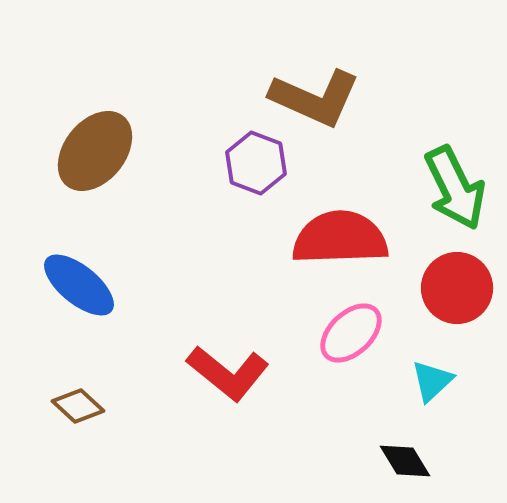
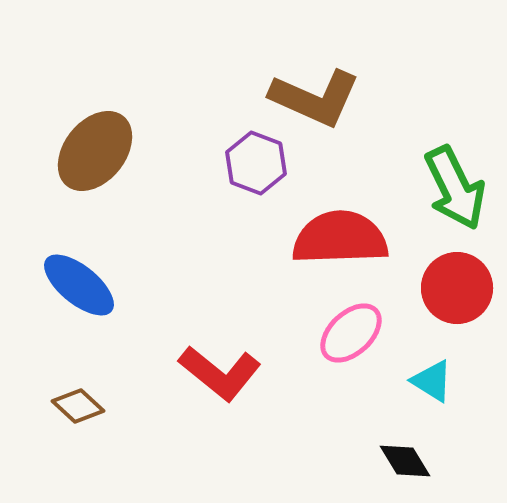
red L-shape: moved 8 px left
cyan triangle: rotated 45 degrees counterclockwise
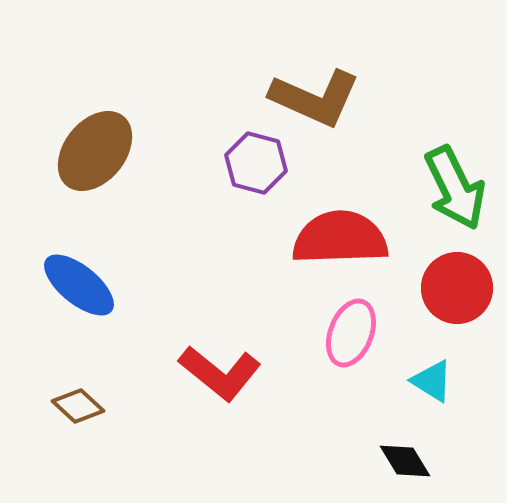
purple hexagon: rotated 6 degrees counterclockwise
pink ellipse: rotated 26 degrees counterclockwise
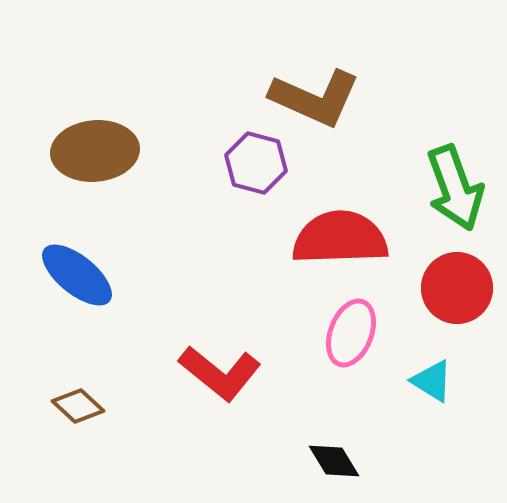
brown ellipse: rotated 46 degrees clockwise
green arrow: rotated 6 degrees clockwise
blue ellipse: moved 2 px left, 10 px up
black diamond: moved 71 px left
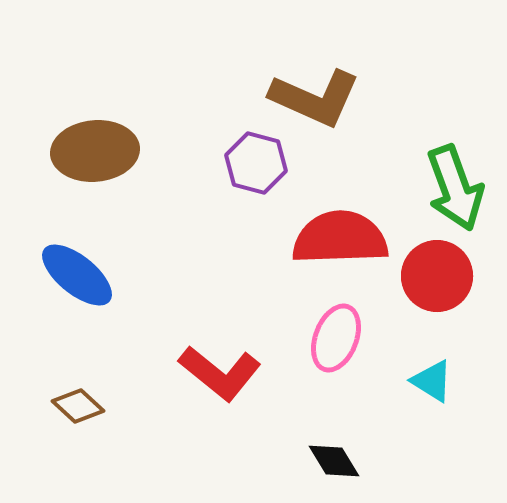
red circle: moved 20 px left, 12 px up
pink ellipse: moved 15 px left, 5 px down
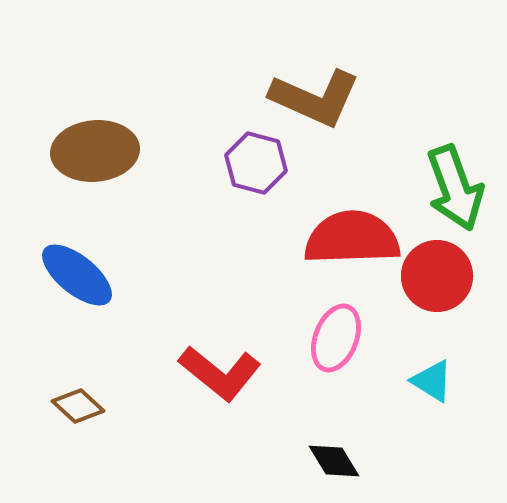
red semicircle: moved 12 px right
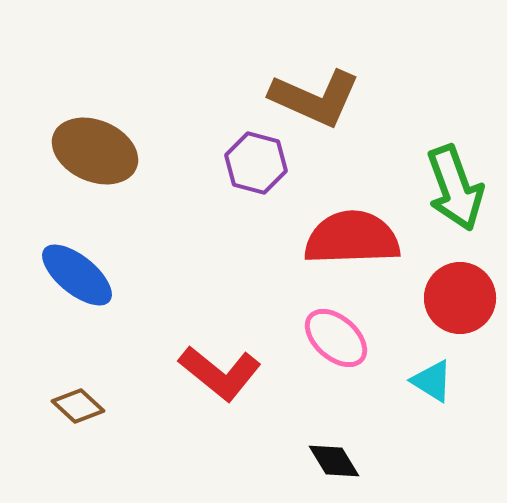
brown ellipse: rotated 28 degrees clockwise
red circle: moved 23 px right, 22 px down
pink ellipse: rotated 70 degrees counterclockwise
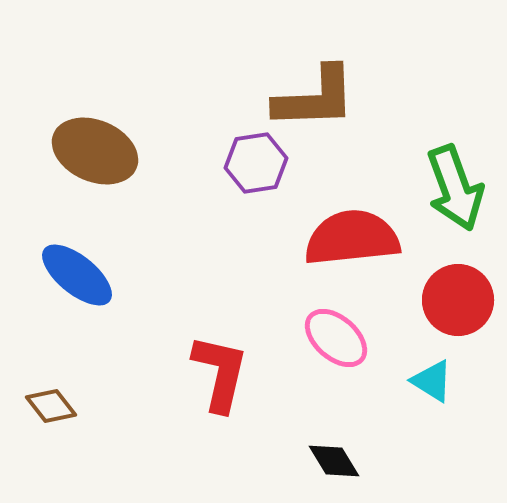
brown L-shape: rotated 26 degrees counterclockwise
purple hexagon: rotated 24 degrees counterclockwise
red semicircle: rotated 4 degrees counterclockwise
red circle: moved 2 px left, 2 px down
red L-shape: rotated 116 degrees counterclockwise
brown diamond: moved 27 px left; rotated 9 degrees clockwise
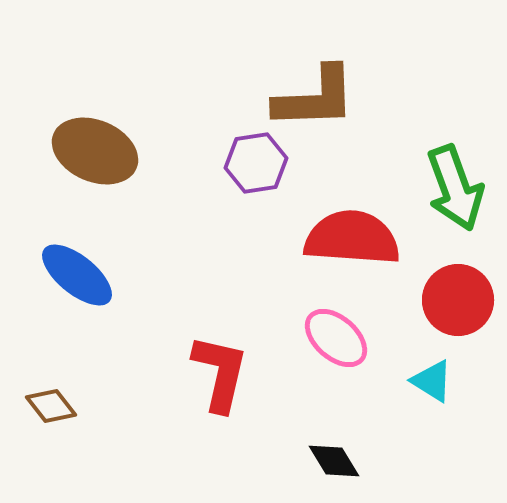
red semicircle: rotated 10 degrees clockwise
